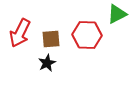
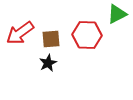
red arrow: rotated 28 degrees clockwise
black star: moved 1 px right
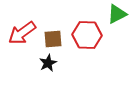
red arrow: moved 2 px right
brown square: moved 2 px right
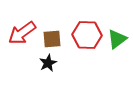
green triangle: moved 25 px down; rotated 10 degrees counterclockwise
brown square: moved 1 px left
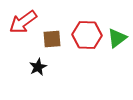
red arrow: moved 1 px right, 11 px up
green triangle: moved 1 px up
black star: moved 10 px left, 4 px down
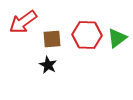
black star: moved 10 px right, 2 px up; rotated 18 degrees counterclockwise
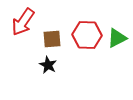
red arrow: rotated 20 degrees counterclockwise
green triangle: rotated 10 degrees clockwise
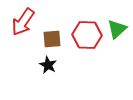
green triangle: moved 9 px up; rotated 15 degrees counterclockwise
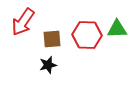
green triangle: rotated 40 degrees clockwise
black star: rotated 30 degrees clockwise
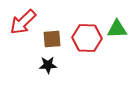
red arrow: rotated 12 degrees clockwise
red hexagon: moved 3 px down
black star: rotated 12 degrees clockwise
